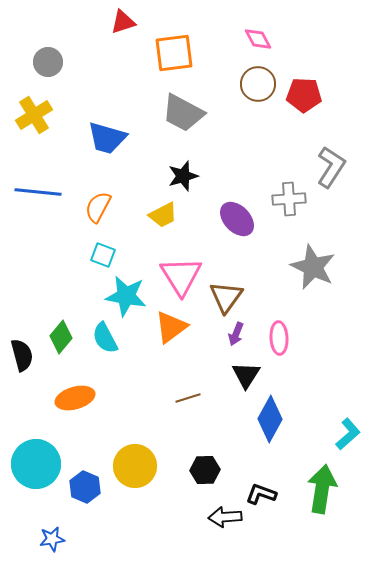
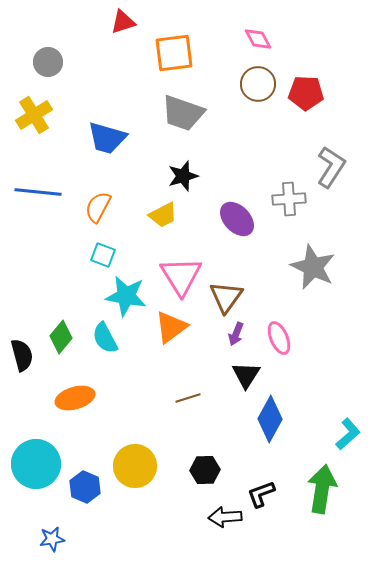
red pentagon: moved 2 px right, 2 px up
gray trapezoid: rotated 9 degrees counterclockwise
pink ellipse: rotated 20 degrees counterclockwise
black L-shape: rotated 40 degrees counterclockwise
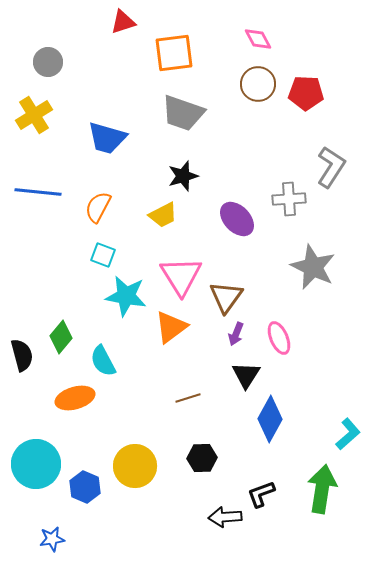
cyan semicircle: moved 2 px left, 23 px down
black hexagon: moved 3 px left, 12 px up
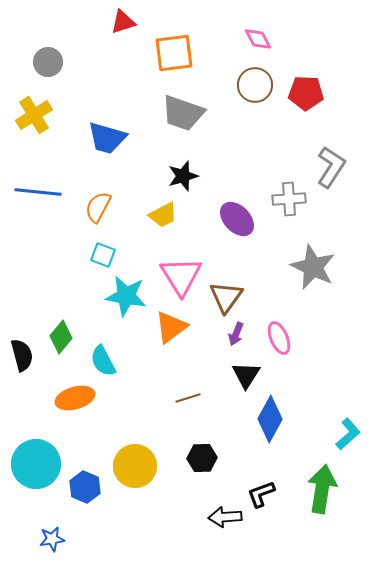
brown circle: moved 3 px left, 1 px down
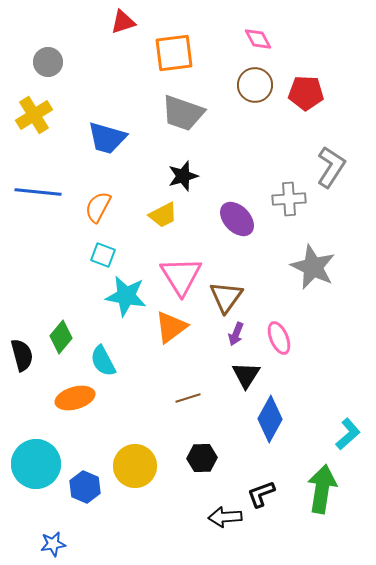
blue star: moved 1 px right, 5 px down
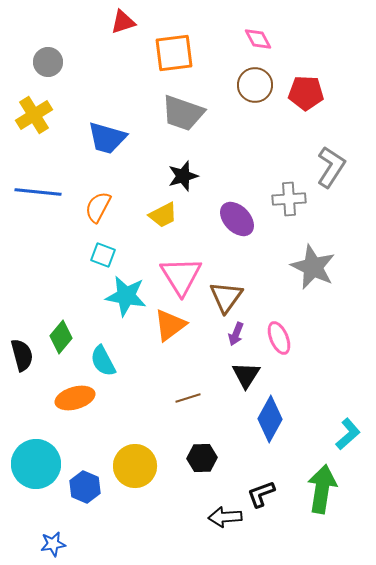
orange triangle: moved 1 px left, 2 px up
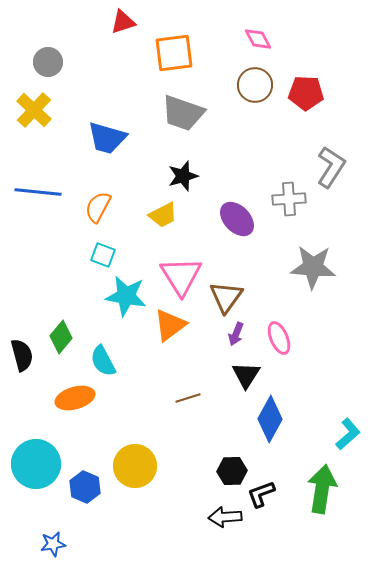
yellow cross: moved 5 px up; rotated 15 degrees counterclockwise
gray star: rotated 21 degrees counterclockwise
black hexagon: moved 30 px right, 13 px down
